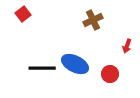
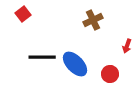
blue ellipse: rotated 20 degrees clockwise
black line: moved 11 px up
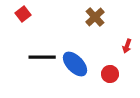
brown cross: moved 2 px right, 3 px up; rotated 18 degrees counterclockwise
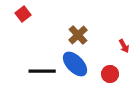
brown cross: moved 17 px left, 18 px down
red arrow: moved 3 px left; rotated 48 degrees counterclockwise
black line: moved 14 px down
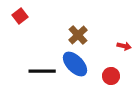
red square: moved 3 px left, 2 px down
red arrow: rotated 48 degrees counterclockwise
red circle: moved 1 px right, 2 px down
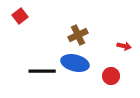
brown cross: rotated 18 degrees clockwise
blue ellipse: moved 1 px up; rotated 32 degrees counterclockwise
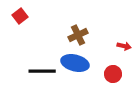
red circle: moved 2 px right, 2 px up
